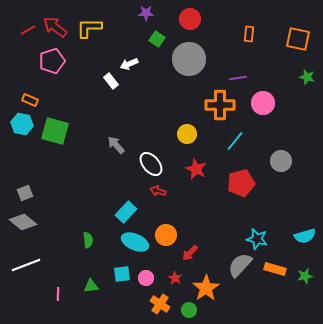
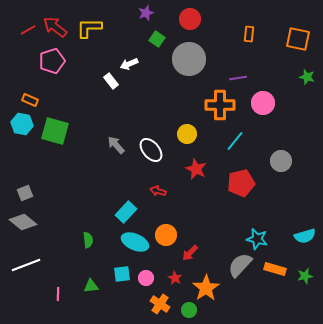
purple star at (146, 13): rotated 21 degrees counterclockwise
white ellipse at (151, 164): moved 14 px up
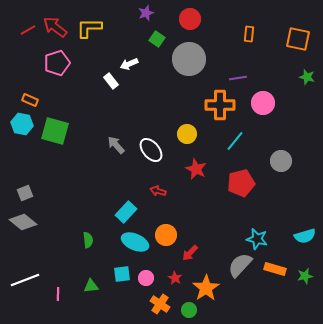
pink pentagon at (52, 61): moved 5 px right, 2 px down
white line at (26, 265): moved 1 px left, 15 px down
